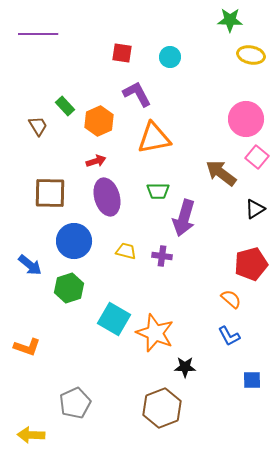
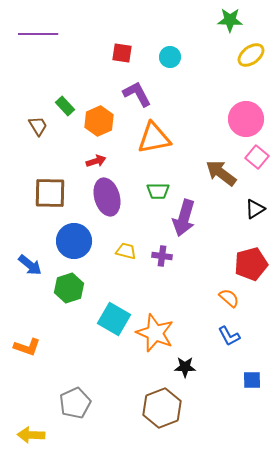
yellow ellipse: rotated 48 degrees counterclockwise
orange semicircle: moved 2 px left, 1 px up
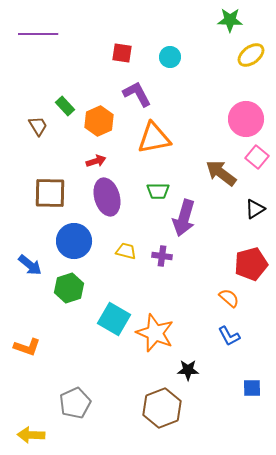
black star: moved 3 px right, 3 px down
blue square: moved 8 px down
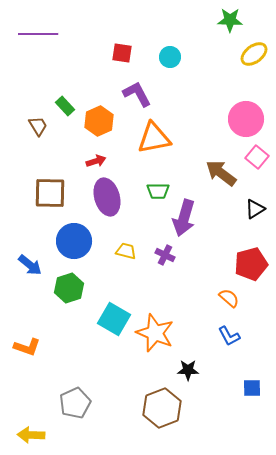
yellow ellipse: moved 3 px right, 1 px up
purple cross: moved 3 px right, 1 px up; rotated 18 degrees clockwise
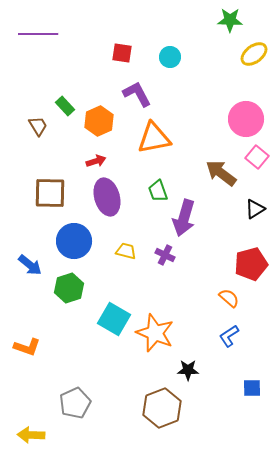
green trapezoid: rotated 70 degrees clockwise
blue L-shape: rotated 85 degrees clockwise
